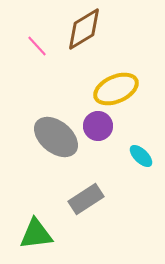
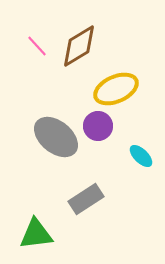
brown diamond: moved 5 px left, 17 px down
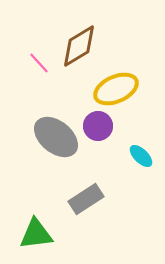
pink line: moved 2 px right, 17 px down
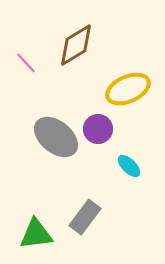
brown diamond: moved 3 px left, 1 px up
pink line: moved 13 px left
yellow ellipse: moved 12 px right
purple circle: moved 3 px down
cyan ellipse: moved 12 px left, 10 px down
gray rectangle: moved 1 px left, 18 px down; rotated 20 degrees counterclockwise
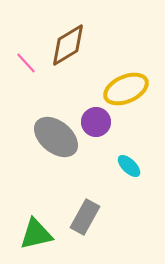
brown diamond: moved 8 px left
yellow ellipse: moved 2 px left
purple circle: moved 2 px left, 7 px up
gray rectangle: rotated 8 degrees counterclockwise
green triangle: rotated 6 degrees counterclockwise
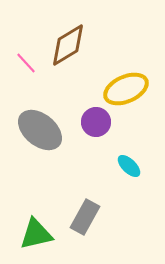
gray ellipse: moved 16 px left, 7 px up
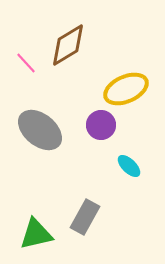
purple circle: moved 5 px right, 3 px down
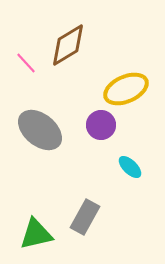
cyan ellipse: moved 1 px right, 1 px down
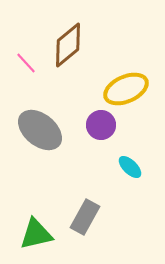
brown diamond: rotated 9 degrees counterclockwise
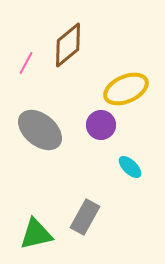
pink line: rotated 70 degrees clockwise
